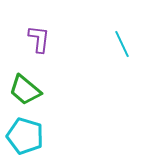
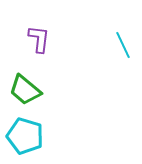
cyan line: moved 1 px right, 1 px down
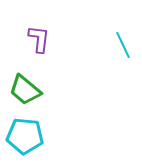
cyan pentagon: rotated 12 degrees counterclockwise
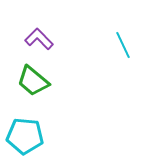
purple L-shape: rotated 52 degrees counterclockwise
green trapezoid: moved 8 px right, 9 px up
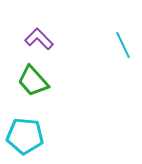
green trapezoid: rotated 8 degrees clockwise
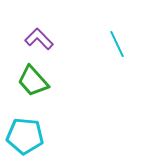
cyan line: moved 6 px left, 1 px up
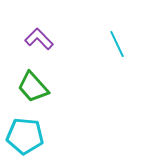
green trapezoid: moved 6 px down
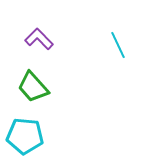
cyan line: moved 1 px right, 1 px down
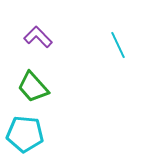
purple L-shape: moved 1 px left, 2 px up
cyan pentagon: moved 2 px up
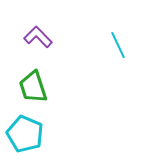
green trapezoid: rotated 24 degrees clockwise
cyan pentagon: rotated 18 degrees clockwise
